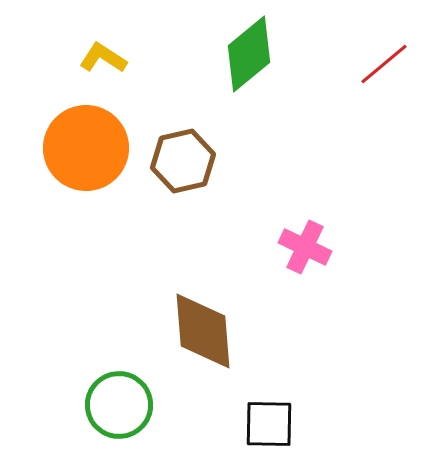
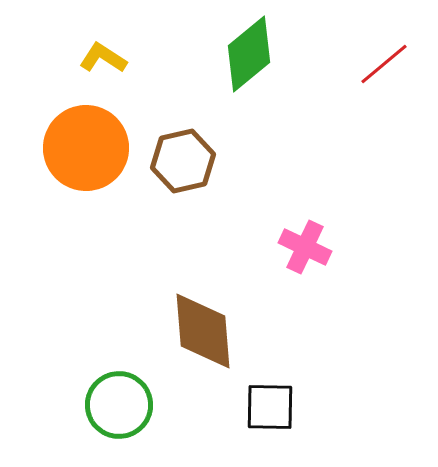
black square: moved 1 px right, 17 px up
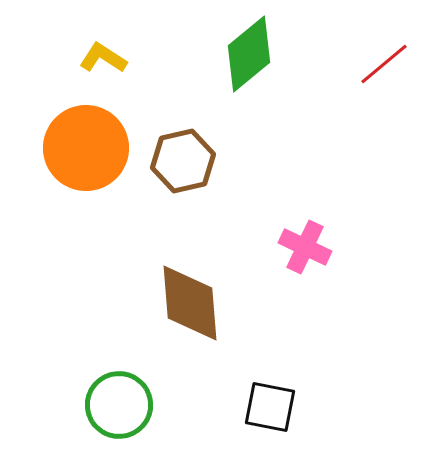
brown diamond: moved 13 px left, 28 px up
black square: rotated 10 degrees clockwise
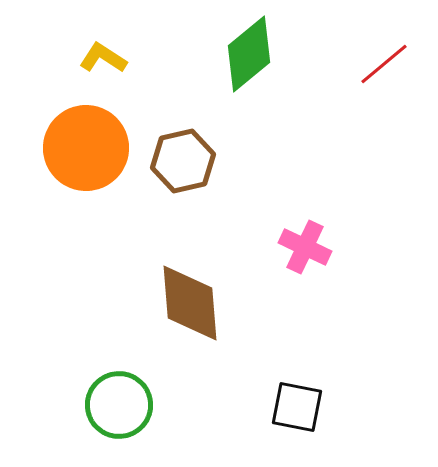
black square: moved 27 px right
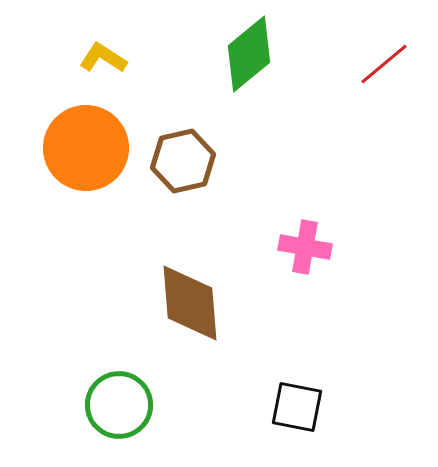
pink cross: rotated 15 degrees counterclockwise
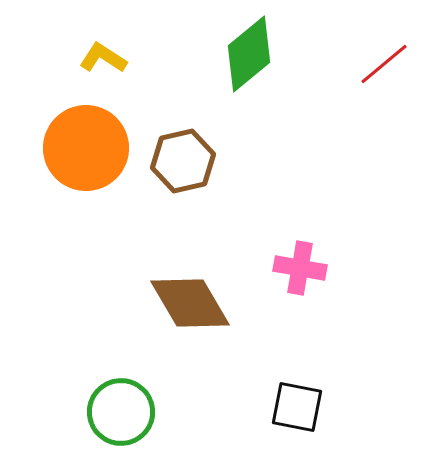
pink cross: moved 5 px left, 21 px down
brown diamond: rotated 26 degrees counterclockwise
green circle: moved 2 px right, 7 px down
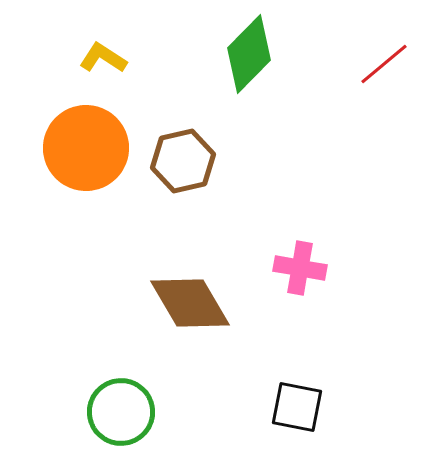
green diamond: rotated 6 degrees counterclockwise
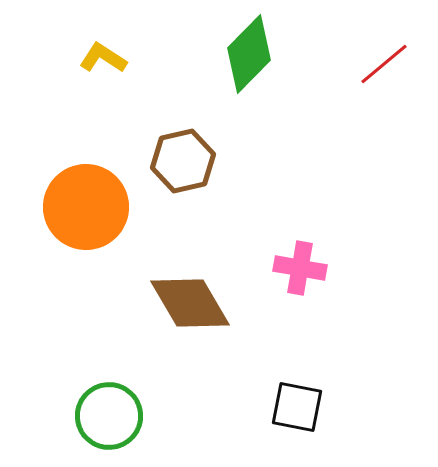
orange circle: moved 59 px down
green circle: moved 12 px left, 4 px down
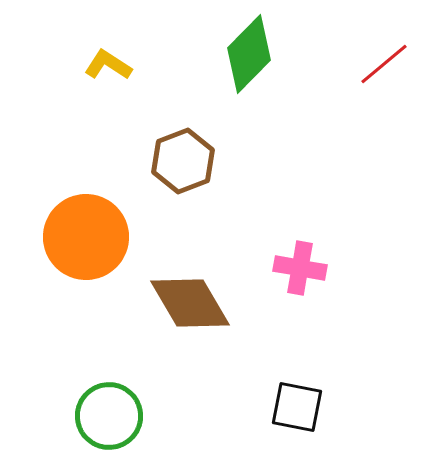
yellow L-shape: moved 5 px right, 7 px down
brown hexagon: rotated 8 degrees counterclockwise
orange circle: moved 30 px down
